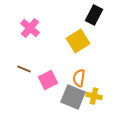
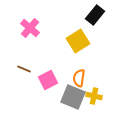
black rectangle: moved 1 px right; rotated 12 degrees clockwise
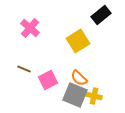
black rectangle: moved 6 px right; rotated 12 degrees clockwise
orange semicircle: rotated 54 degrees counterclockwise
gray square: moved 2 px right, 2 px up
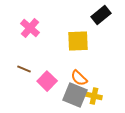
yellow square: rotated 30 degrees clockwise
pink square: moved 1 px left, 1 px down; rotated 18 degrees counterclockwise
